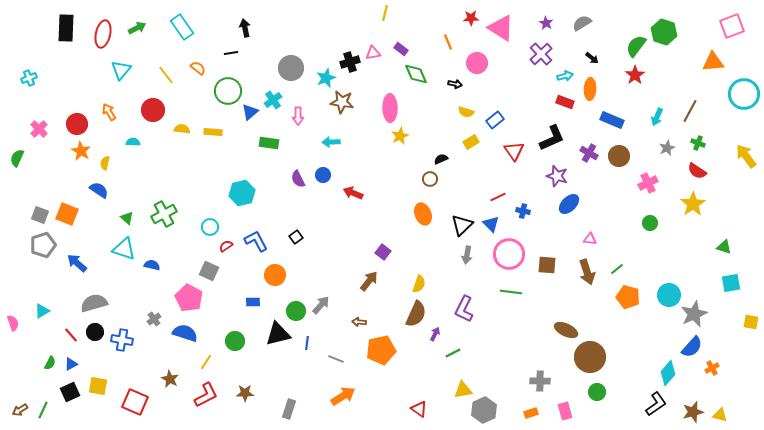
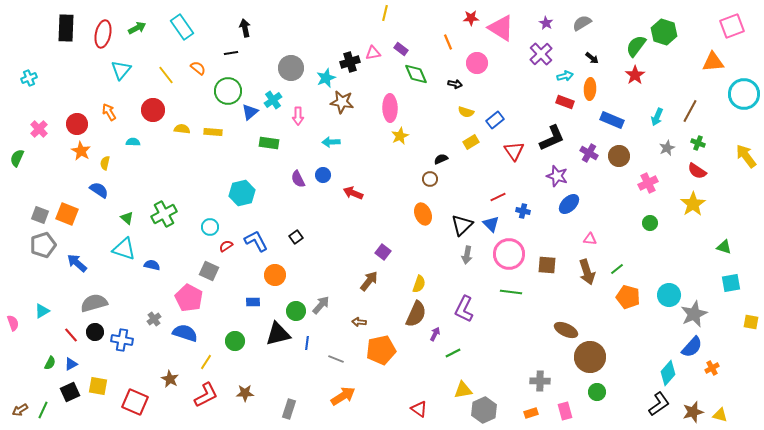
black L-shape at (656, 404): moved 3 px right
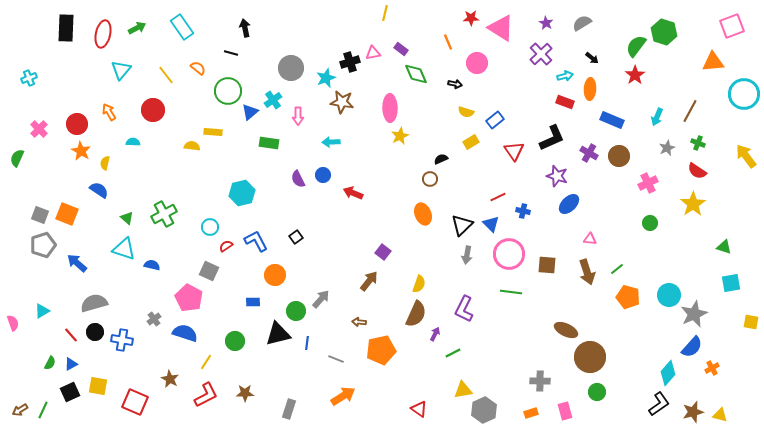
black line at (231, 53): rotated 24 degrees clockwise
yellow semicircle at (182, 129): moved 10 px right, 17 px down
gray arrow at (321, 305): moved 6 px up
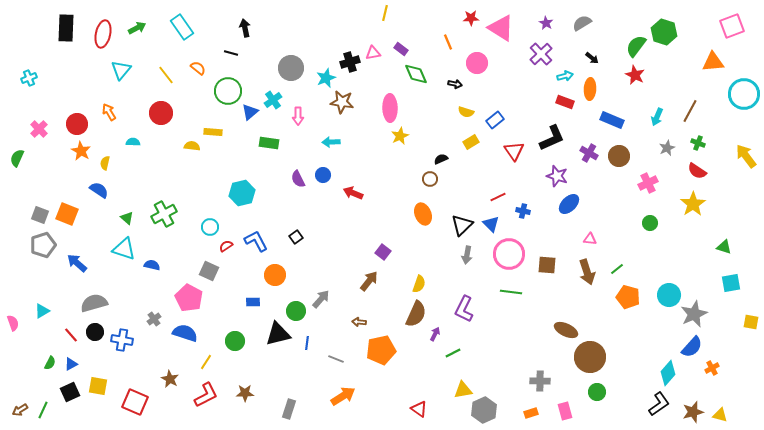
red star at (635, 75): rotated 12 degrees counterclockwise
red circle at (153, 110): moved 8 px right, 3 px down
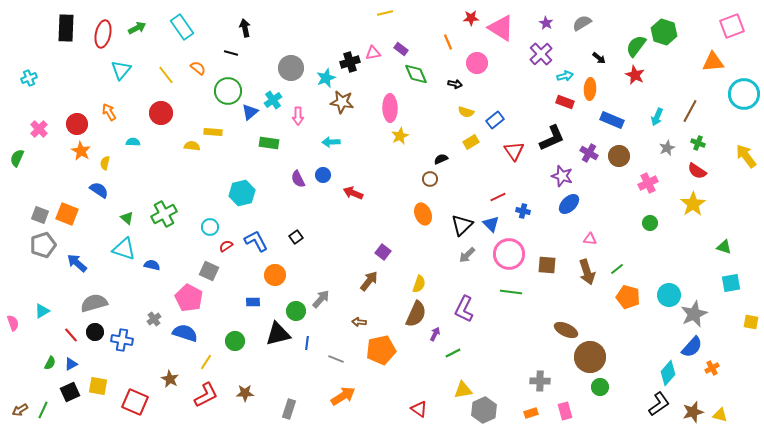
yellow line at (385, 13): rotated 63 degrees clockwise
black arrow at (592, 58): moved 7 px right
purple star at (557, 176): moved 5 px right
gray arrow at (467, 255): rotated 36 degrees clockwise
green circle at (597, 392): moved 3 px right, 5 px up
